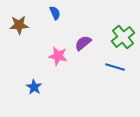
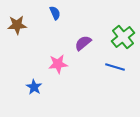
brown star: moved 2 px left
pink star: moved 8 px down; rotated 18 degrees counterclockwise
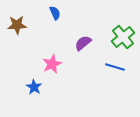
pink star: moved 6 px left; rotated 18 degrees counterclockwise
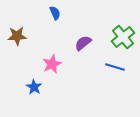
brown star: moved 11 px down
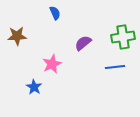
green cross: rotated 30 degrees clockwise
blue line: rotated 24 degrees counterclockwise
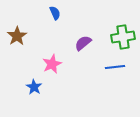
brown star: rotated 30 degrees counterclockwise
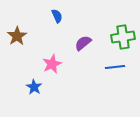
blue semicircle: moved 2 px right, 3 px down
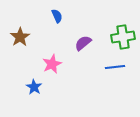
brown star: moved 3 px right, 1 px down
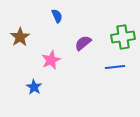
pink star: moved 1 px left, 4 px up
